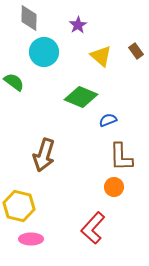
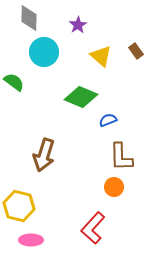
pink ellipse: moved 1 px down
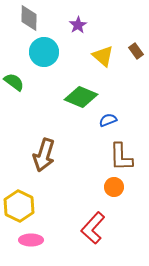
yellow triangle: moved 2 px right
yellow hexagon: rotated 12 degrees clockwise
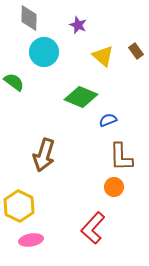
purple star: rotated 18 degrees counterclockwise
pink ellipse: rotated 10 degrees counterclockwise
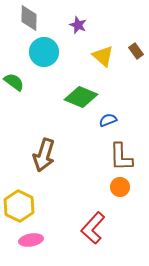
orange circle: moved 6 px right
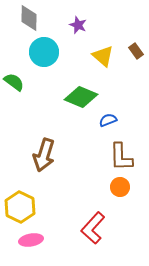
yellow hexagon: moved 1 px right, 1 px down
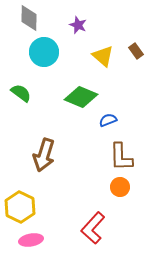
green semicircle: moved 7 px right, 11 px down
